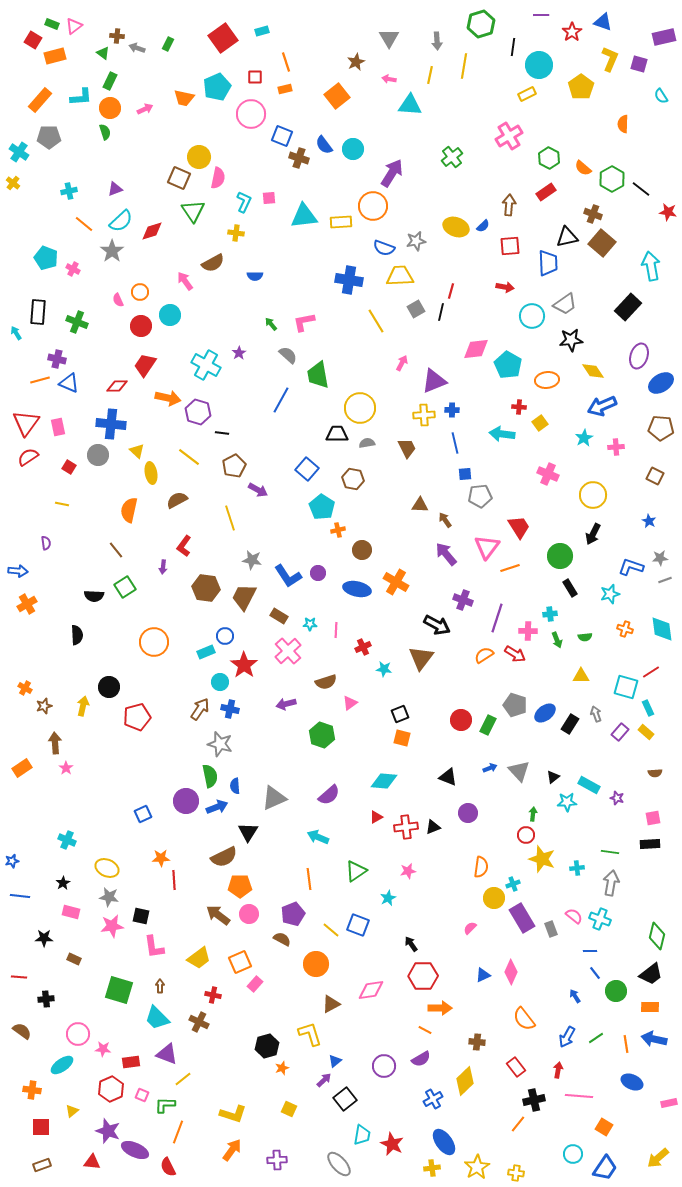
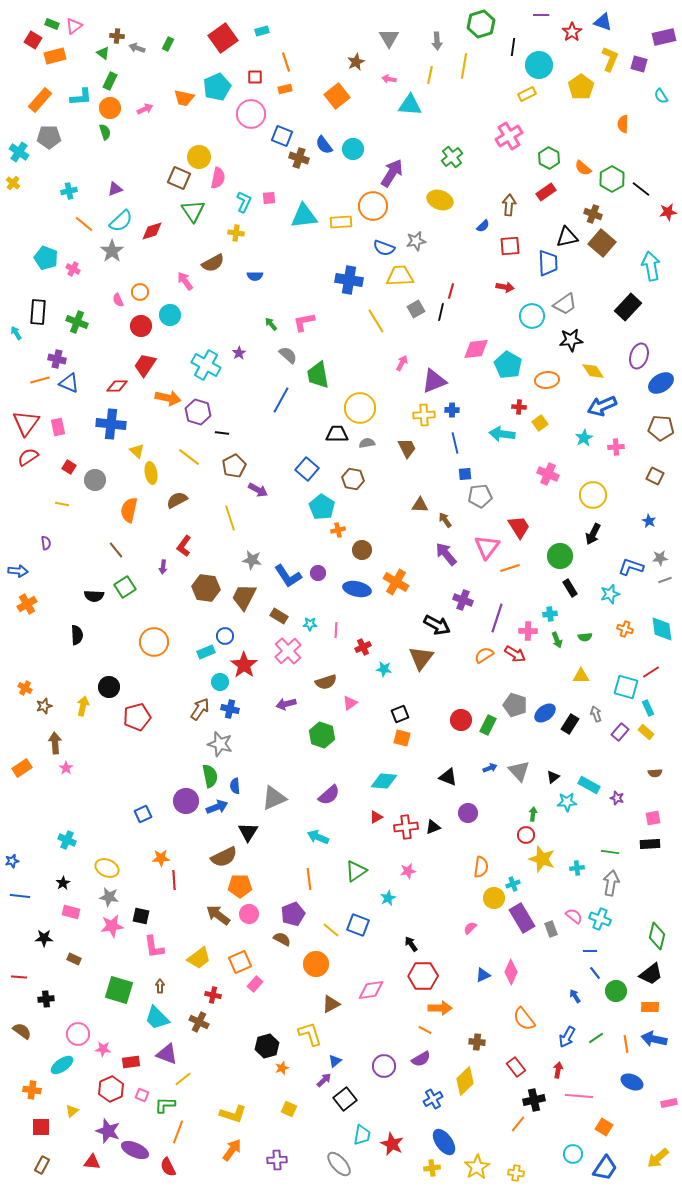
red star at (668, 212): rotated 18 degrees counterclockwise
yellow ellipse at (456, 227): moved 16 px left, 27 px up
gray circle at (98, 455): moved 3 px left, 25 px down
brown rectangle at (42, 1165): rotated 42 degrees counterclockwise
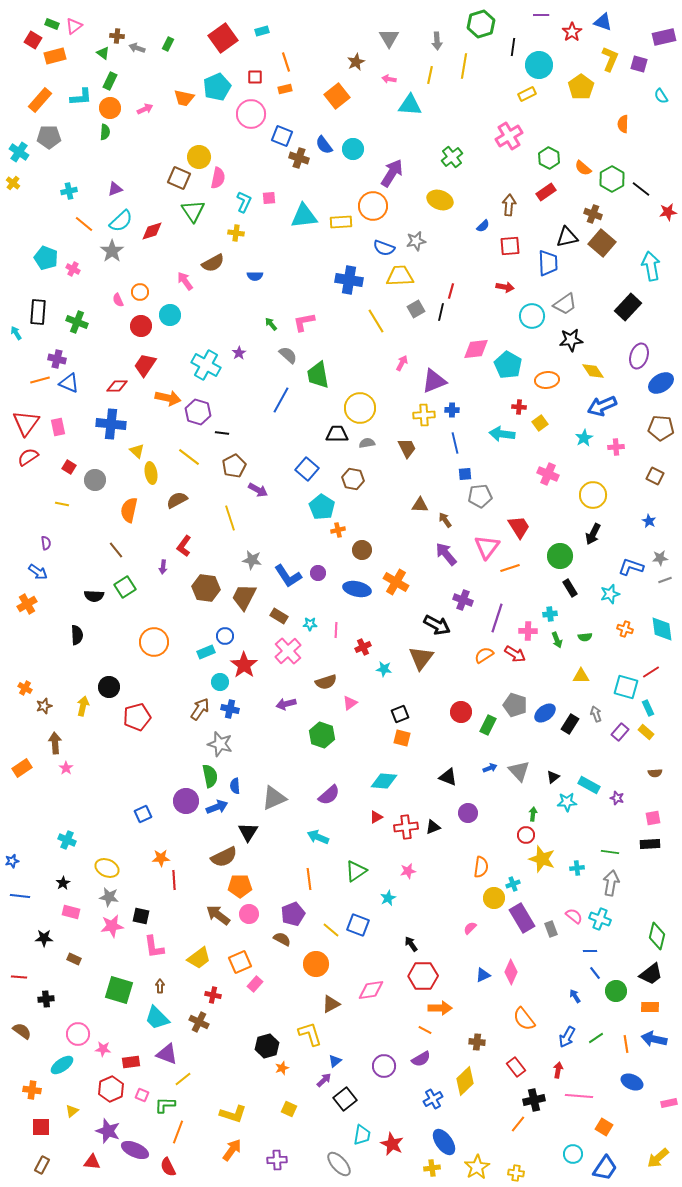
green semicircle at (105, 132): rotated 21 degrees clockwise
blue arrow at (18, 571): moved 20 px right, 1 px down; rotated 30 degrees clockwise
red circle at (461, 720): moved 8 px up
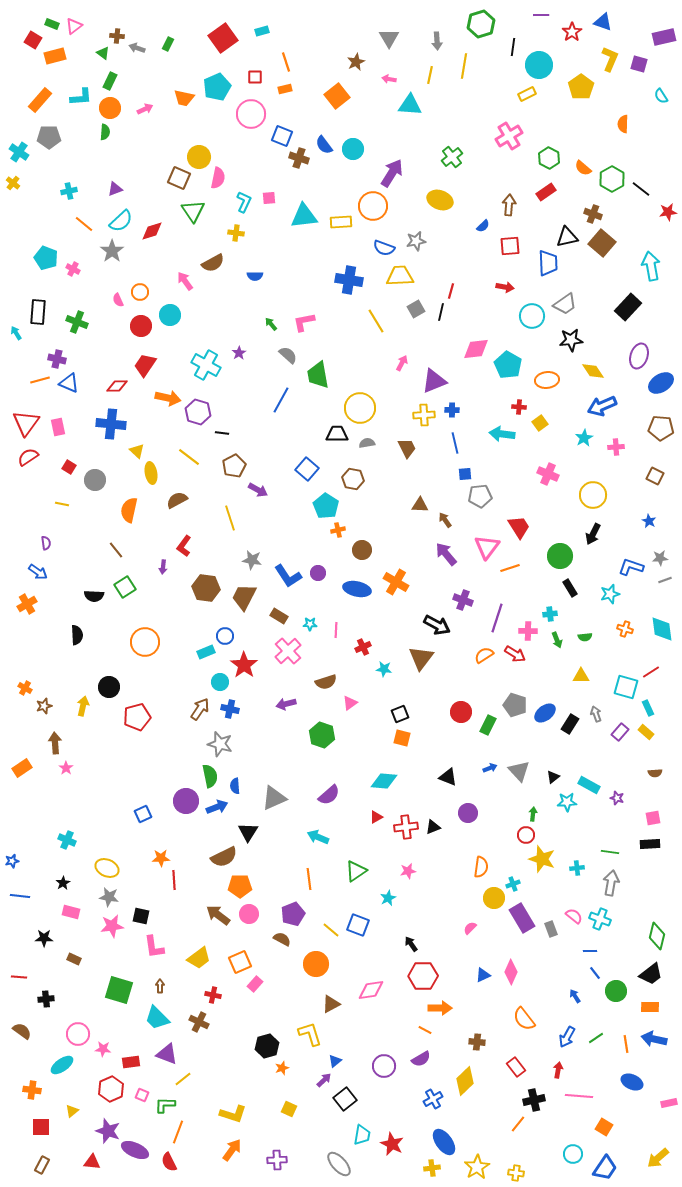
cyan pentagon at (322, 507): moved 4 px right, 1 px up
orange circle at (154, 642): moved 9 px left
red semicircle at (168, 1167): moved 1 px right, 5 px up
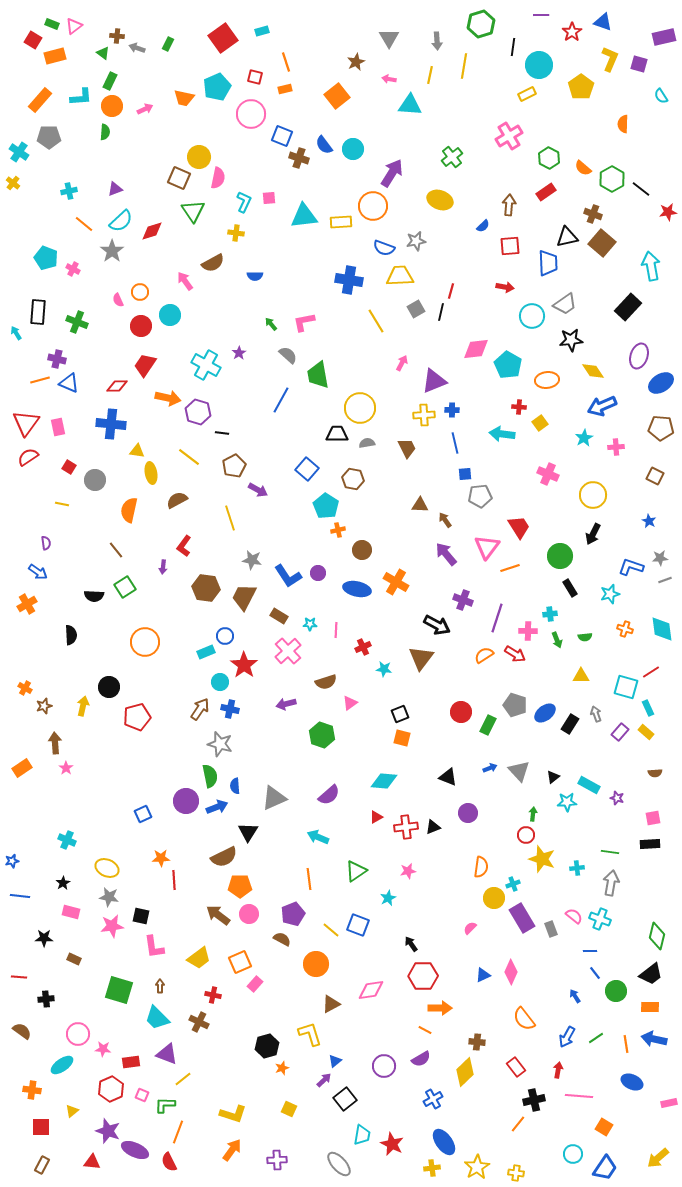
red square at (255, 77): rotated 14 degrees clockwise
orange circle at (110, 108): moved 2 px right, 2 px up
yellow triangle at (137, 451): rotated 35 degrees counterclockwise
black semicircle at (77, 635): moved 6 px left
yellow diamond at (465, 1081): moved 9 px up
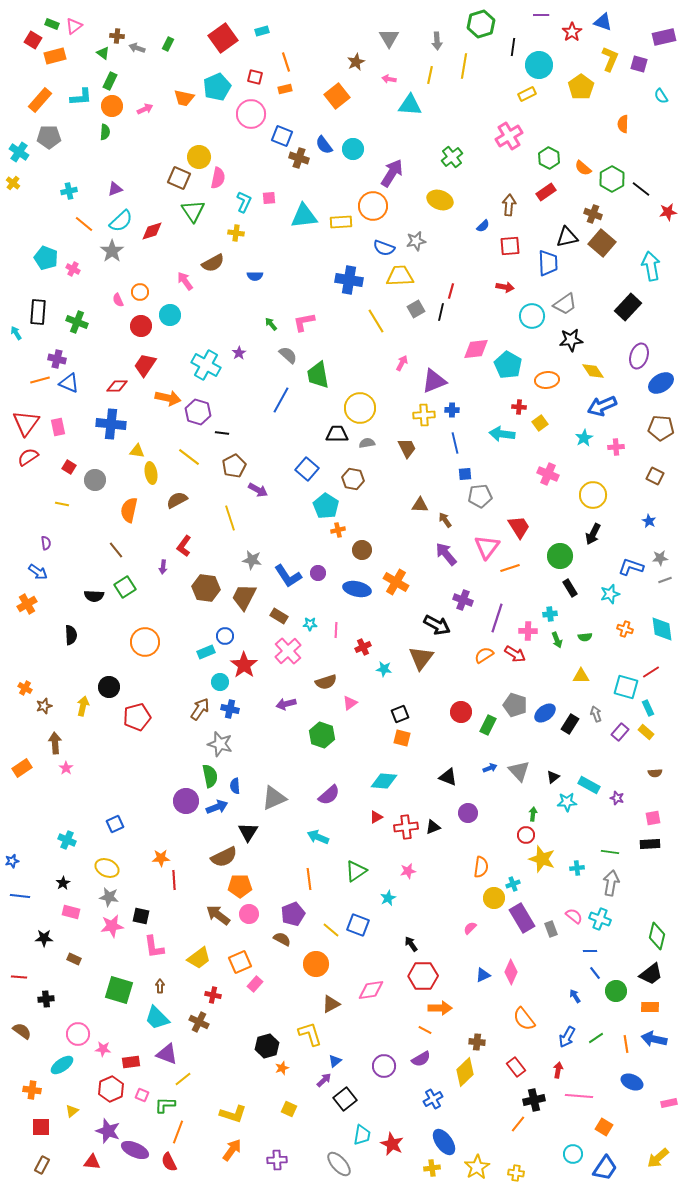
blue square at (143, 814): moved 28 px left, 10 px down
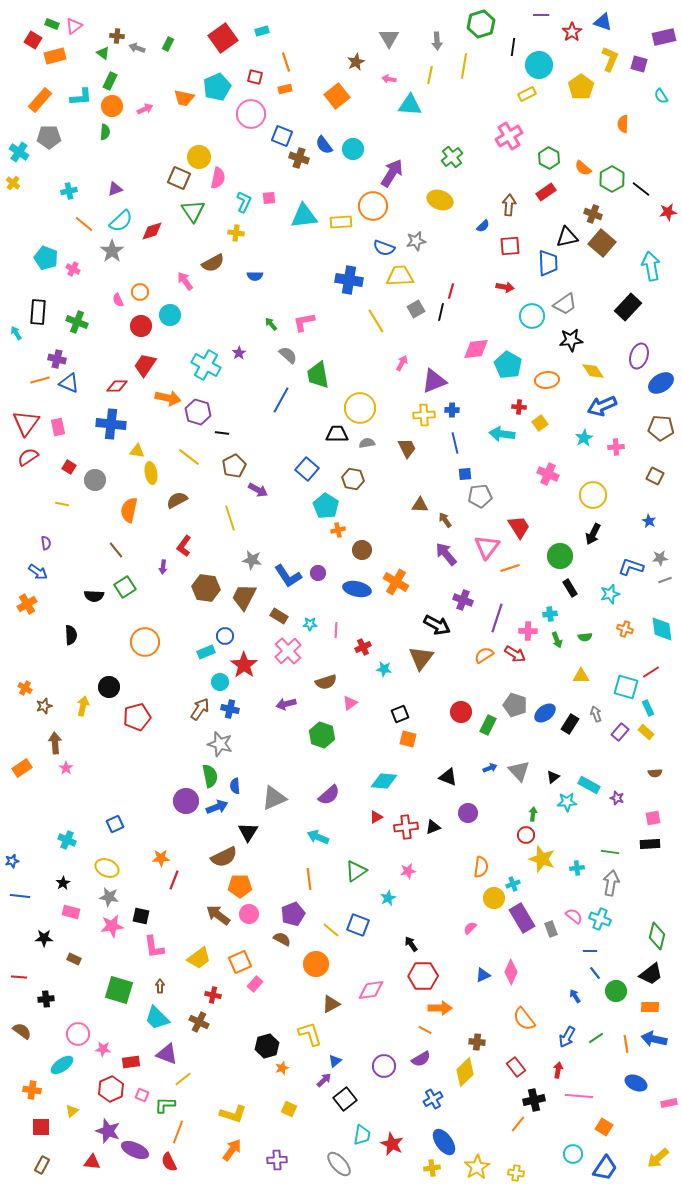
orange square at (402, 738): moved 6 px right, 1 px down
red line at (174, 880): rotated 24 degrees clockwise
blue ellipse at (632, 1082): moved 4 px right, 1 px down
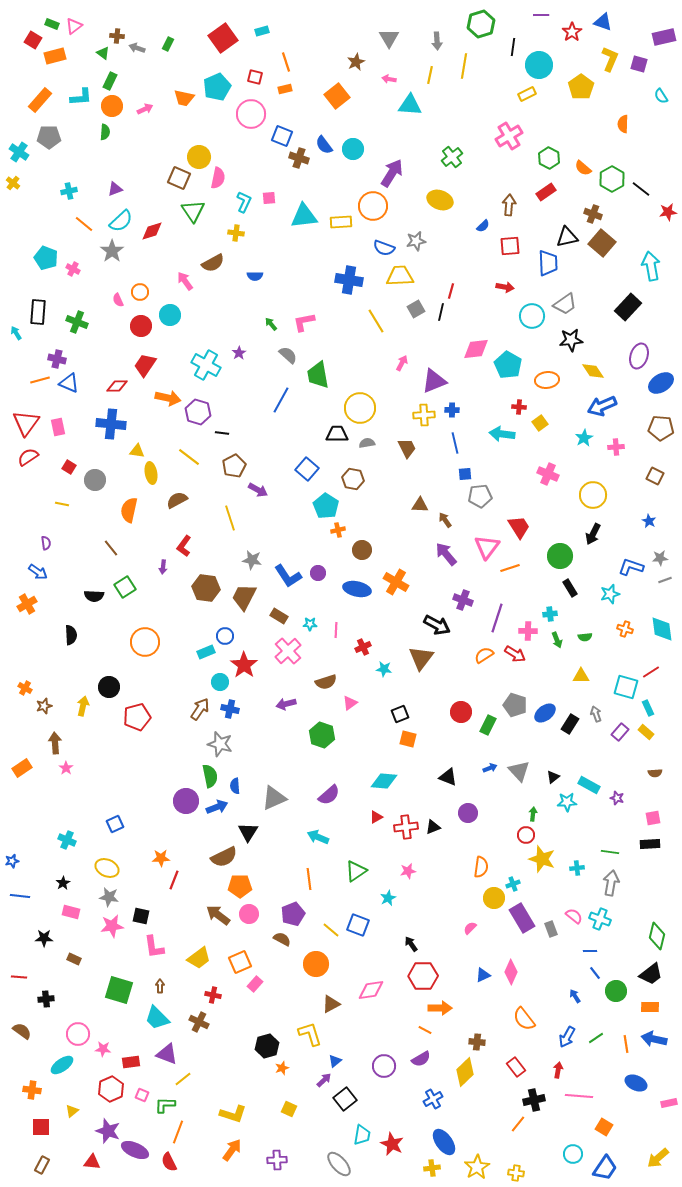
brown line at (116, 550): moved 5 px left, 2 px up
